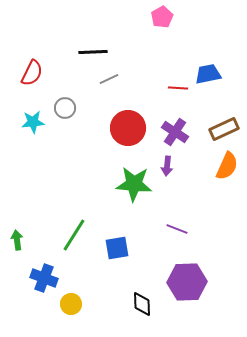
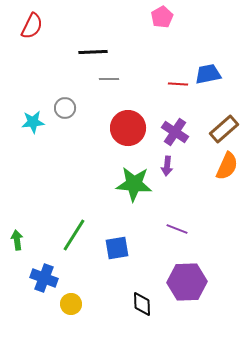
red semicircle: moved 47 px up
gray line: rotated 24 degrees clockwise
red line: moved 4 px up
brown rectangle: rotated 16 degrees counterclockwise
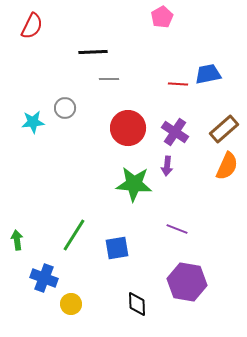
purple hexagon: rotated 12 degrees clockwise
black diamond: moved 5 px left
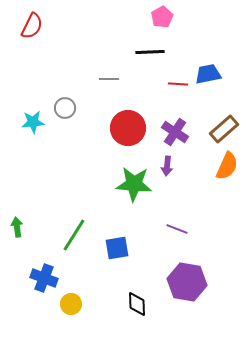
black line: moved 57 px right
green arrow: moved 13 px up
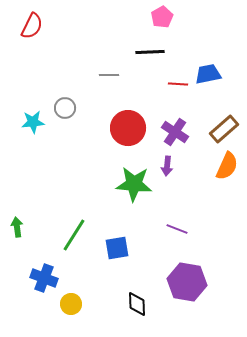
gray line: moved 4 px up
